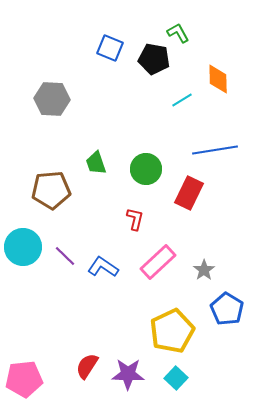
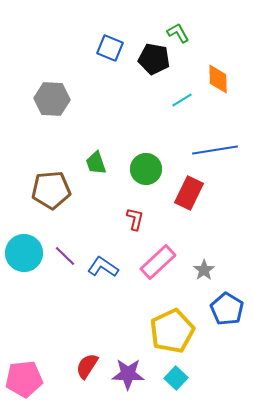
cyan circle: moved 1 px right, 6 px down
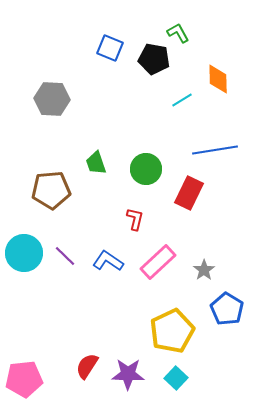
blue L-shape: moved 5 px right, 6 px up
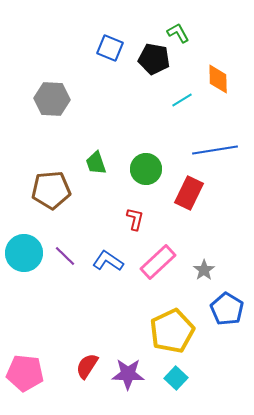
pink pentagon: moved 1 px right, 6 px up; rotated 12 degrees clockwise
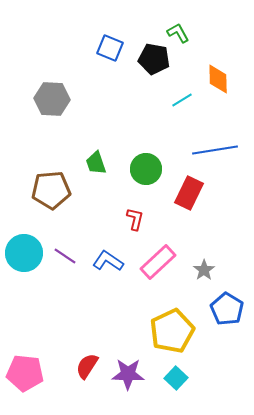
purple line: rotated 10 degrees counterclockwise
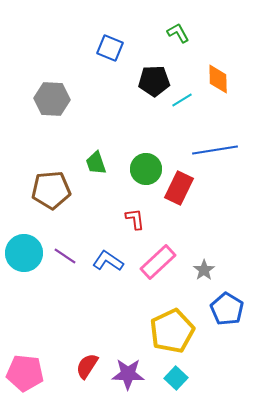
black pentagon: moved 22 px down; rotated 12 degrees counterclockwise
red rectangle: moved 10 px left, 5 px up
red L-shape: rotated 20 degrees counterclockwise
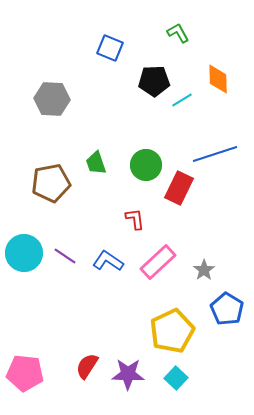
blue line: moved 4 px down; rotated 9 degrees counterclockwise
green circle: moved 4 px up
brown pentagon: moved 7 px up; rotated 6 degrees counterclockwise
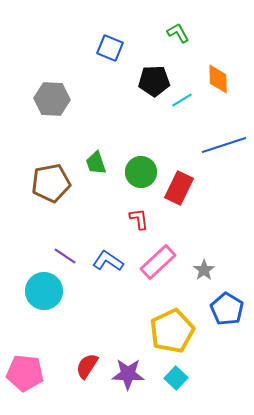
blue line: moved 9 px right, 9 px up
green circle: moved 5 px left, 7 px down
red L-shape: moved 4 px right
cyan circle: moved 20 px right, 38 px down
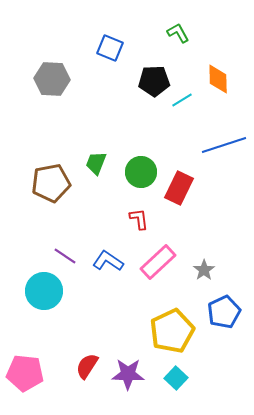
gray hexagon: moved 20 px up
green trapezoid: rotated 40 degrees clockwise
blue pentagon: moved 3 px left, 3 px down; rotated 16 degrees clockwise
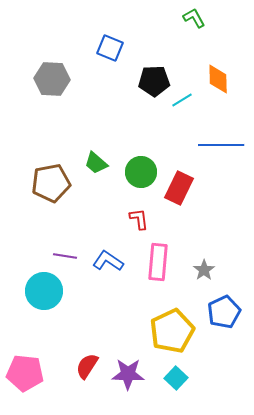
green L-shape: moved 16 px right, 15 px up
blue line: moved 3 px left; rotated 18 degrees clockwise
green trapezoid: rotated 70 degrees counterclockwise
purple line: rotated 25 degrees counterclockwise
pink rectangle: rotated 42 degrees counterclockwise
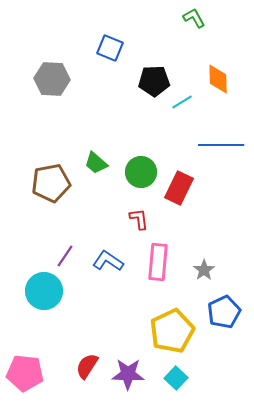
cyan line: moved 2 px down
purple line: rotated 65 degrees counterclockwise
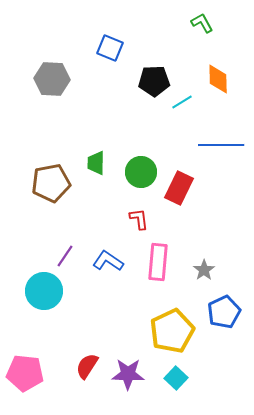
green L-shape: moved 8 px right, 5 px down
green trapezoid: rotated 50 degrees clockwise
